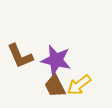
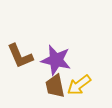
brown trapezoid: rotated 15 degrees clockwise
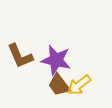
brown trapezoid: moved 4 px right, 1 px up; rotated 25 degrees counterclockwise
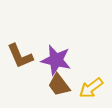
yellow arrow: moved 12 px right, 3 px down
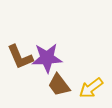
brown L-shape: moved 1 px down
purple star: moved 9 px left, 2 px up; rotated 16 degrees counterclockwise
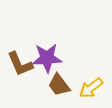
brown L-shape: moved 7 px down
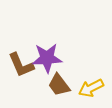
brown L-shape: moved 1 px right, 1 px down
yellow arrow: rotated 10 degrees clockwise
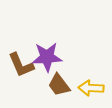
purple star: moved 1 px up
yellow arrow: rotated 30 degrees clockwise
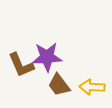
yellow arrow: moved 1 px right, 1 px up
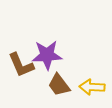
purple star: moved 2 px up
